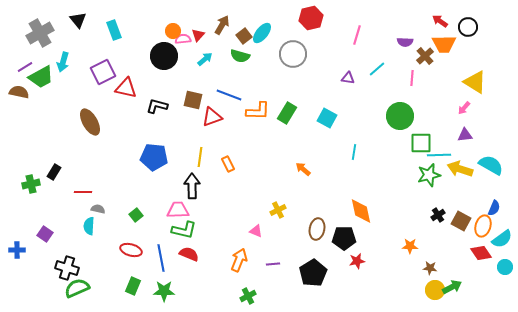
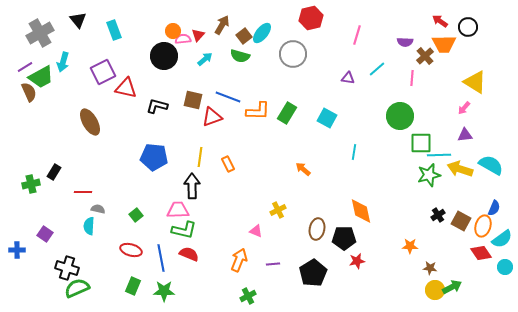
brown semicircle at (19, 92): moved 10 px right; rotated 54 degrees clockwise
blue line at (229, 95): moved 1 px left, 2 px down
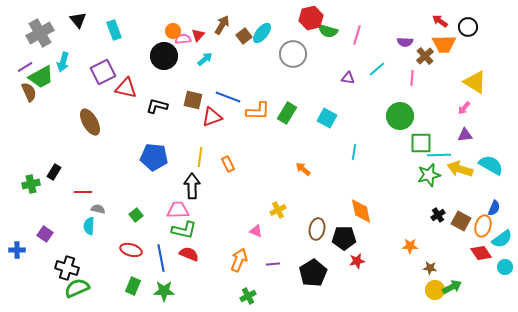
green semicircle at (240, 56): moved 88 px right, 25 px up
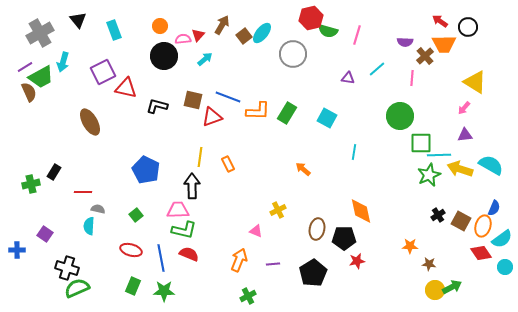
orange circle at (173, 31): moved 13 px left, 5 px up
blue pentagon at (154, 157): moved 8 px left, 13 px down; rotated 20 degrees clockwise
green star at (429, 175): rotated 10 degrees counterclockwise
brown star at (430, 268): moved 1 px left, 4 px up
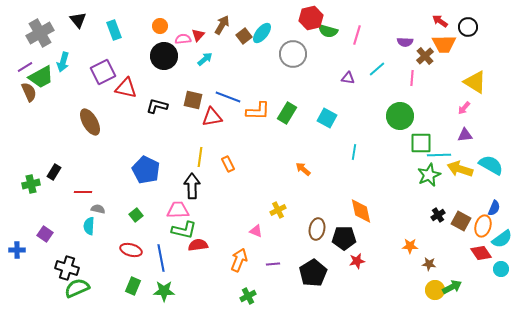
red triangle at (212, 117): rotated 10 degrees clockwise
red semicircle at (189, 254): moved 9 px right, 9 px up; rotated 30 degrees counterclockwise
cyan circle at (505, 267): moved 4 px left, 2 px down
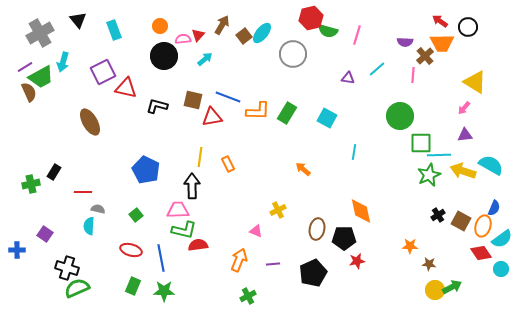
orange trapezoid at (444, 44): moved 2 px left, 1 px up
pink line at (412, 78): moved 1 px right, 3 px up
yellow arrow at (460, 169): moved 3 px right, 2 px down
black pentagon at (313, 273): rotated 8 degrees clockwise
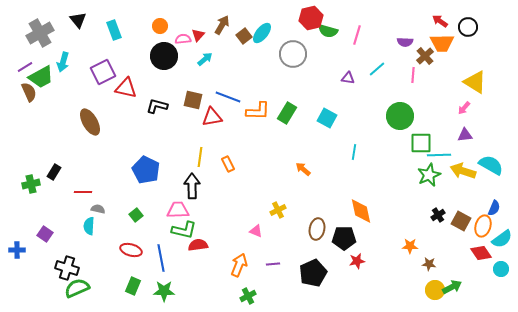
orange arrow at (239, 260): moved 5 px down
